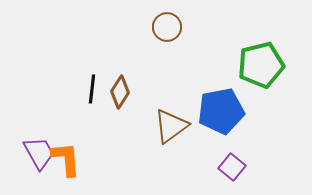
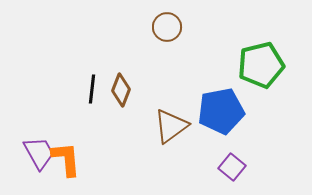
brown diamond: moved 1 px right, 2 px up; rotated 12 degrees counterclockwise
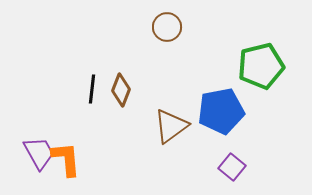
green pentagon: moved 1 px down
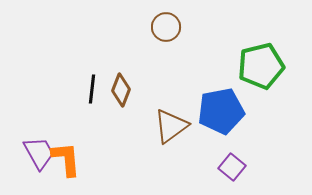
brown circle: moved 1 px left
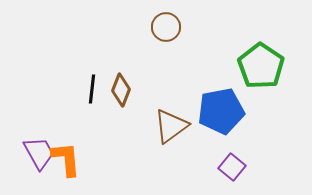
green pentagon: rotated 24 degrees counterclockwise
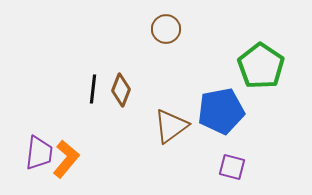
brown circle: moved 2 px down
black line: moved 1 px right
purple trapezoid: rotated 36 degrees clockwise
orange L-shape: rotated 45 degrees clockwise
purple square: rotated 24 degrees counterclockwise
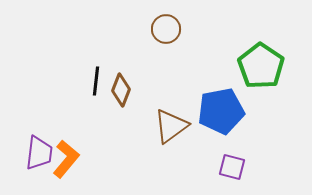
black line: moved 3 px right, 8 px up
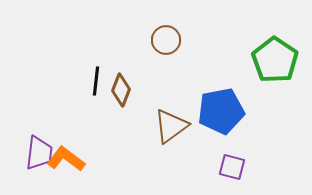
brown circle: moved 11 px down
green pentagon: moved 14 px right, 6 px up
orange L-shape: rotated 93 degrees counterclockwise
